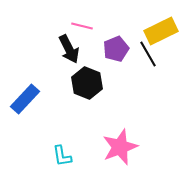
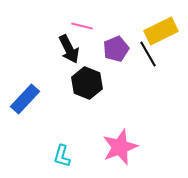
cyan L-shape: rotated 25 degrees clockwise
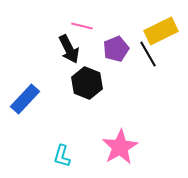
pink star: rotated 9 degrees counterclockwise
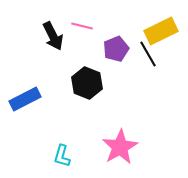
black arrow: moved 16 px left, 13 px up
blue rectangle: rotated 20 degrees clockwise
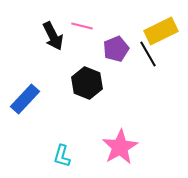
blue rectangle: rotated 20 degrees counterclockwise
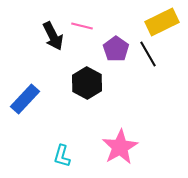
yellow rectangle: moved 1 px right, 9 px up
purple pentagon: rotated 15 degrees counterclockwise
black hexagon: rotated 8 degrees clockwise
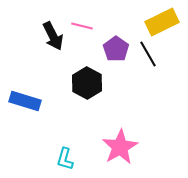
blue rectangle: moved 2 px down; rotated 64 degrees clockwise
cyan L-shape: moved 3 px right, 3 px down
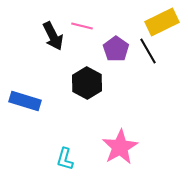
black line: moved 3 px up
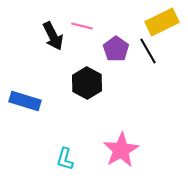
pink star: moved 1 px right, 3 px down
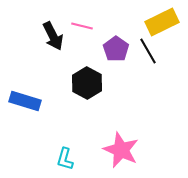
pink star: rotated 18 degrees counterclockwise
